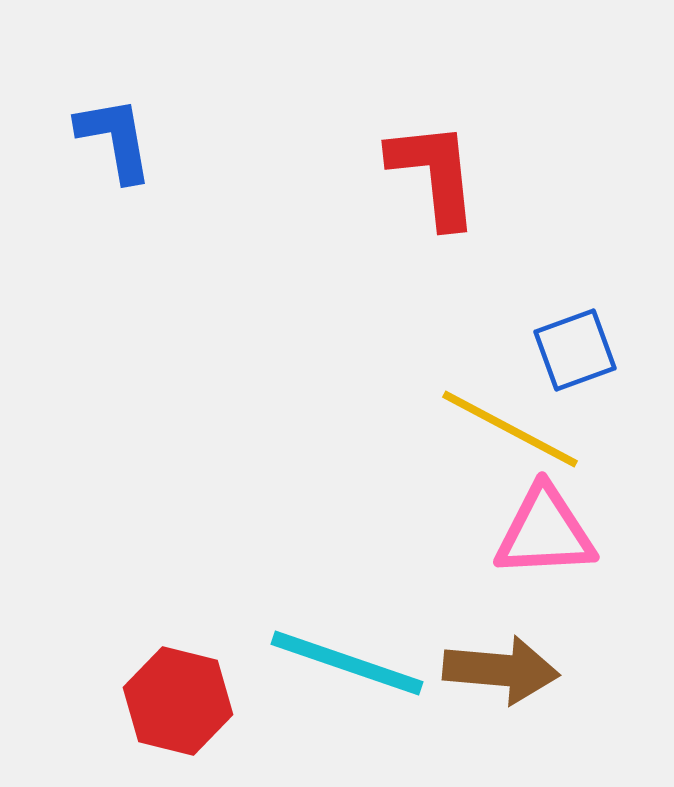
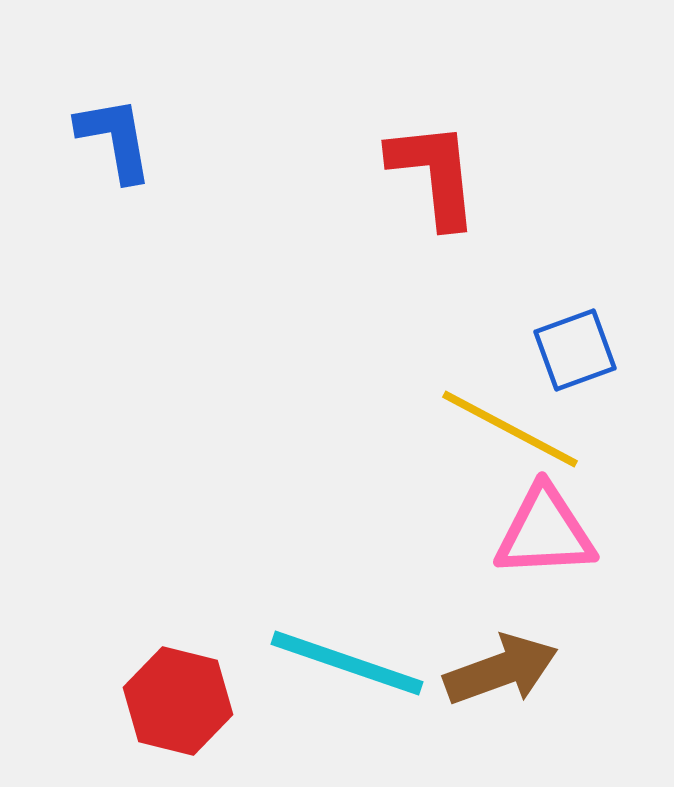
brown arrow: rotated 25 degrees counterclockwise
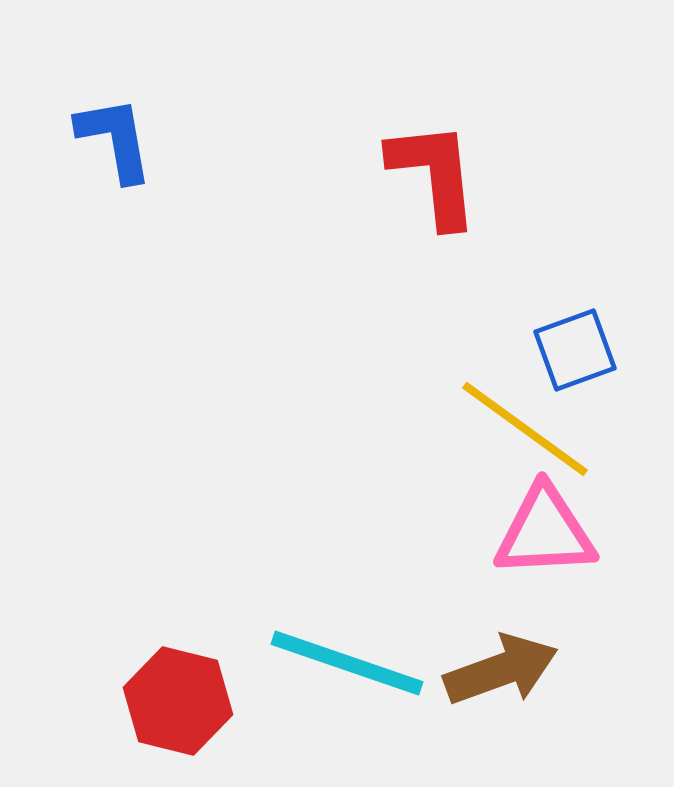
yellow line: moved 15 px right; rotated 8 degrees clockwise
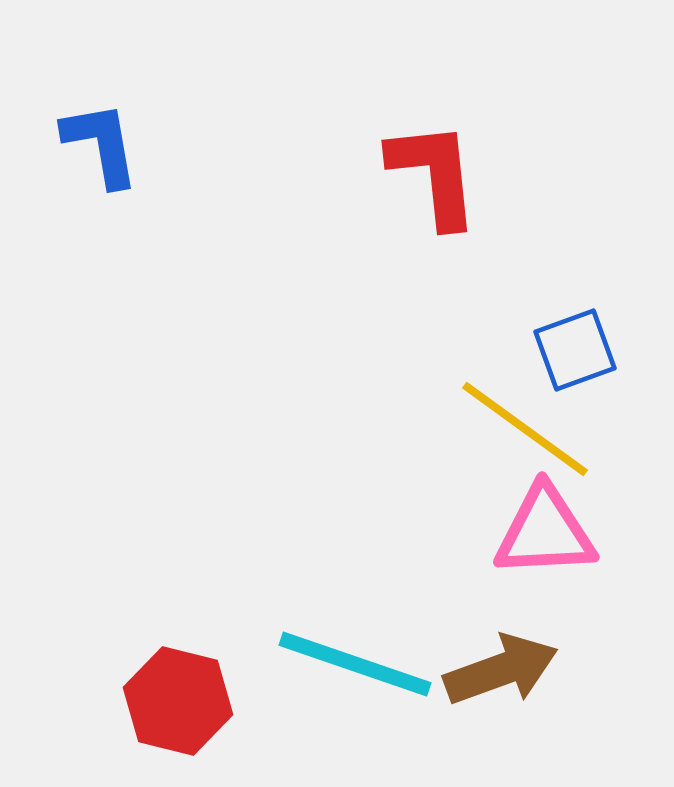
blue L-shape: moved 14 px left, 5 px down
cyan line: moved 8 px right, 1 px down
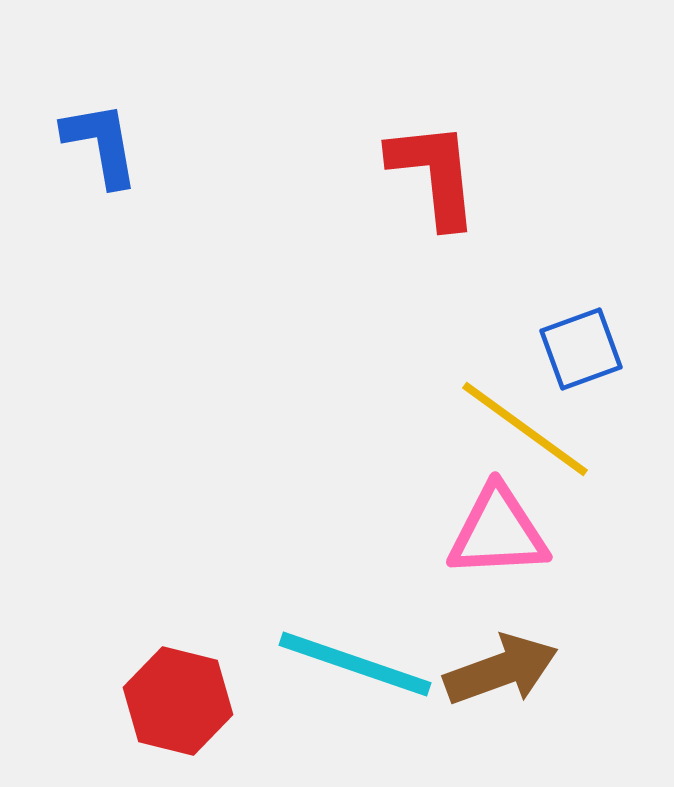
blue square: moved 6 px right, 1 px up
pink triangle: moved 47 px left
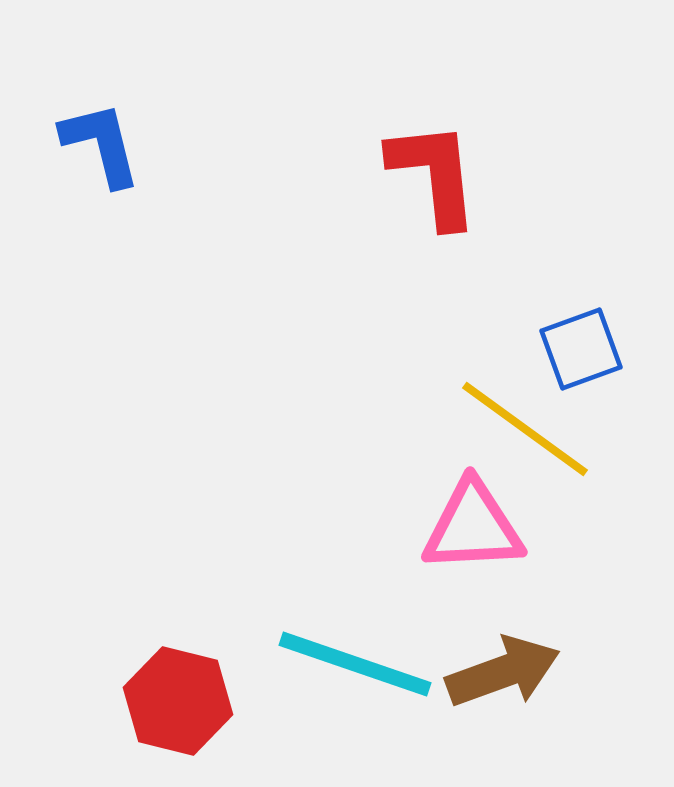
blue L-shape: rotated 4 degrees counterclockwise
pink triangle: moved 25 px left, 5 px up
brown arrow: moved 2 px right, 2 px down
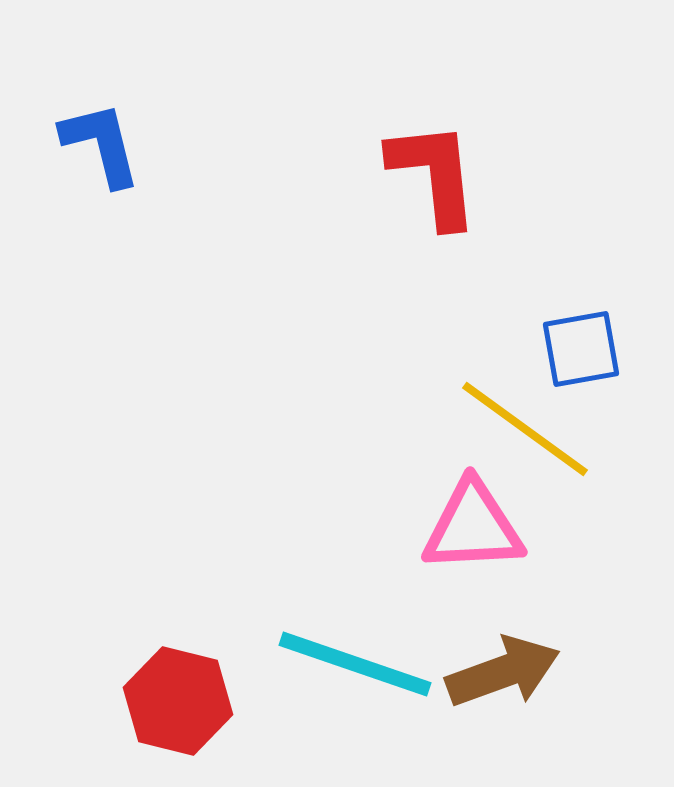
blue square: rotated 10 degrees clockwise
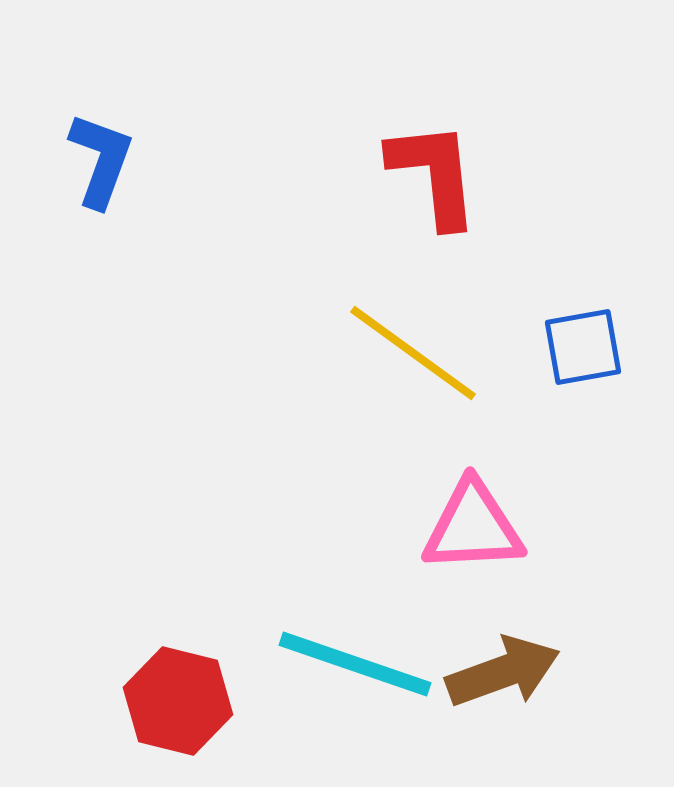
blue L-shape: moved 16 px down; rotated 34 degrees clockwise
blue square: moved 2 px right, 2 px up
yellow line: moved 112 px left, 76 px up
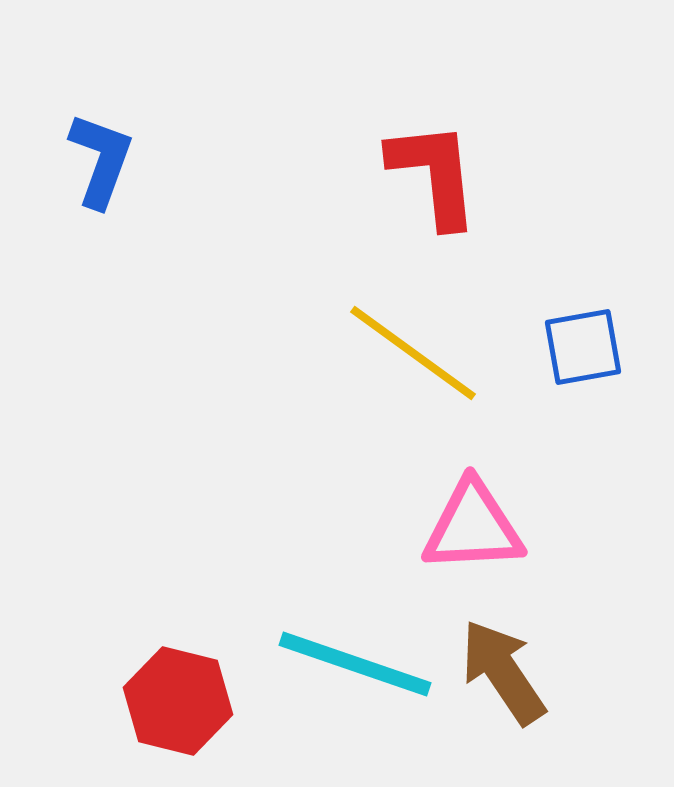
brown arrow: rotated 104 degrees counterclockwise
